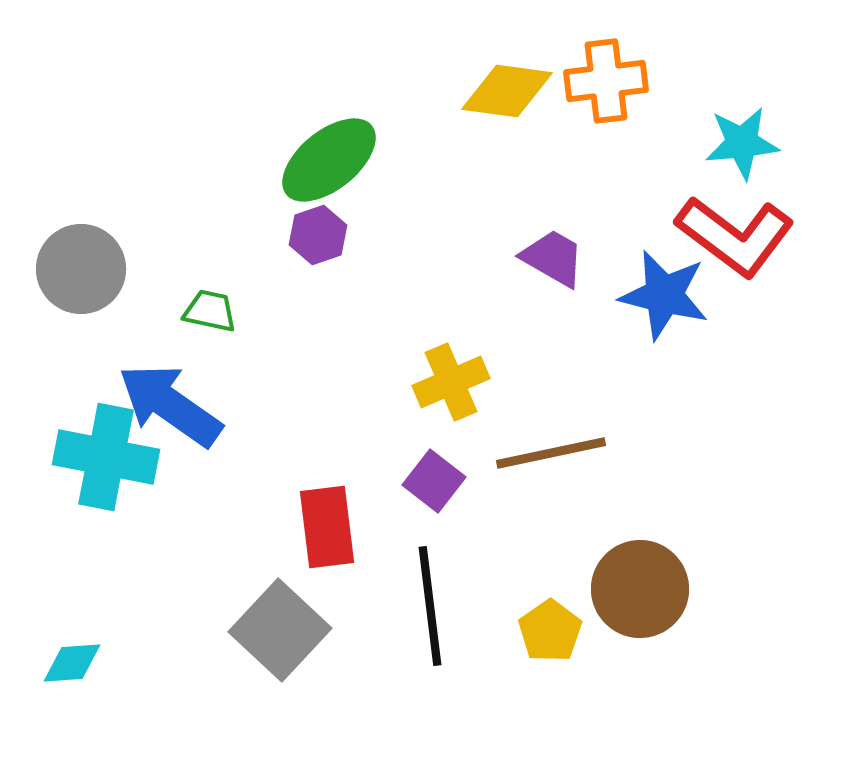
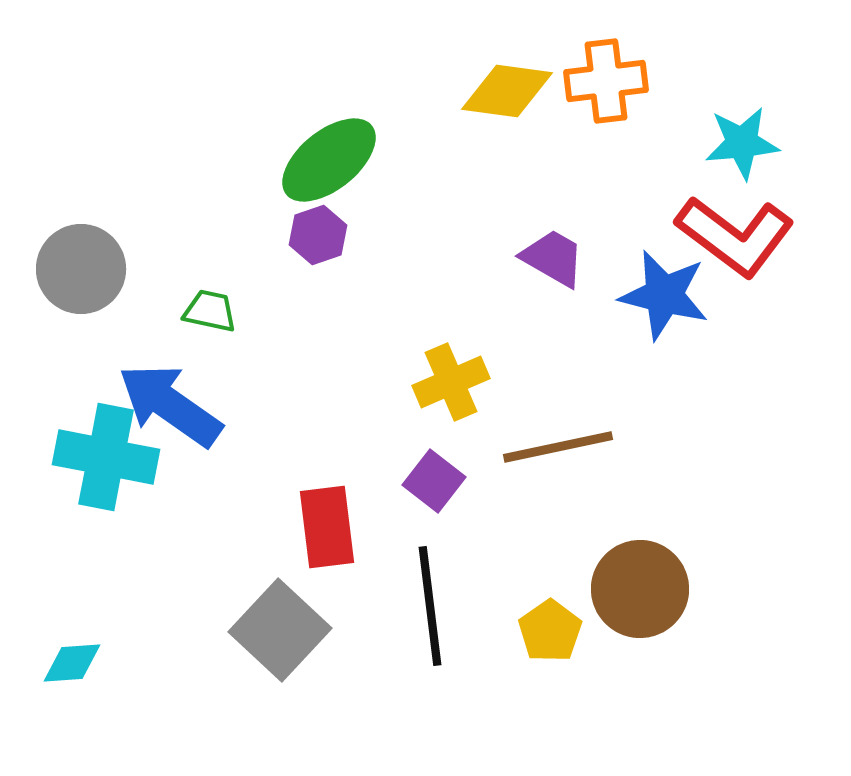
brown line: moved 7 px right, 6 px up
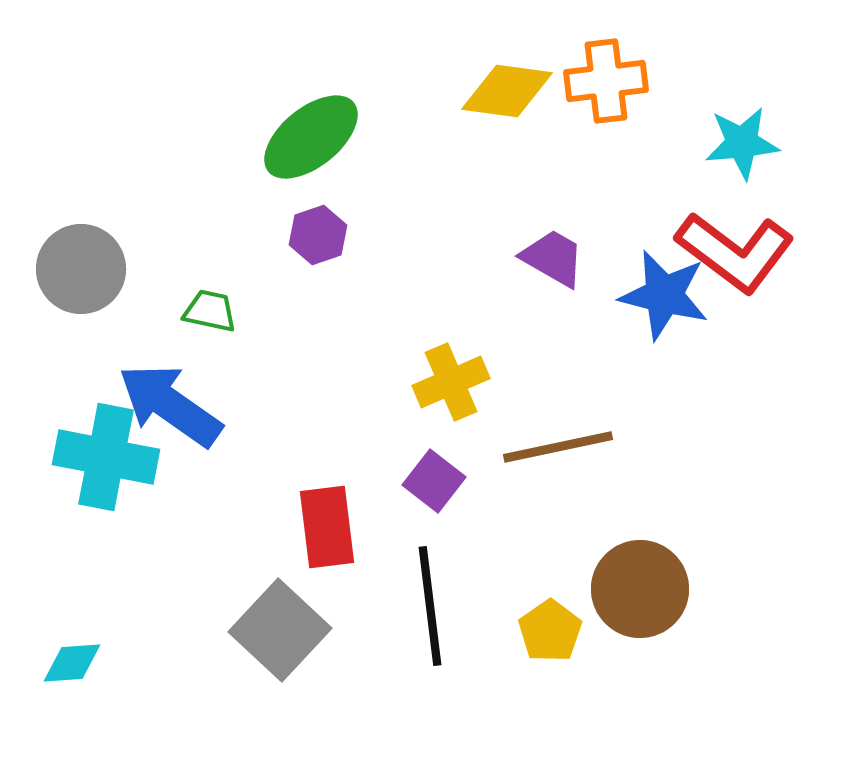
green ellipse: moved 18 px left, 23 px up
red L-shape: moved 16 px down
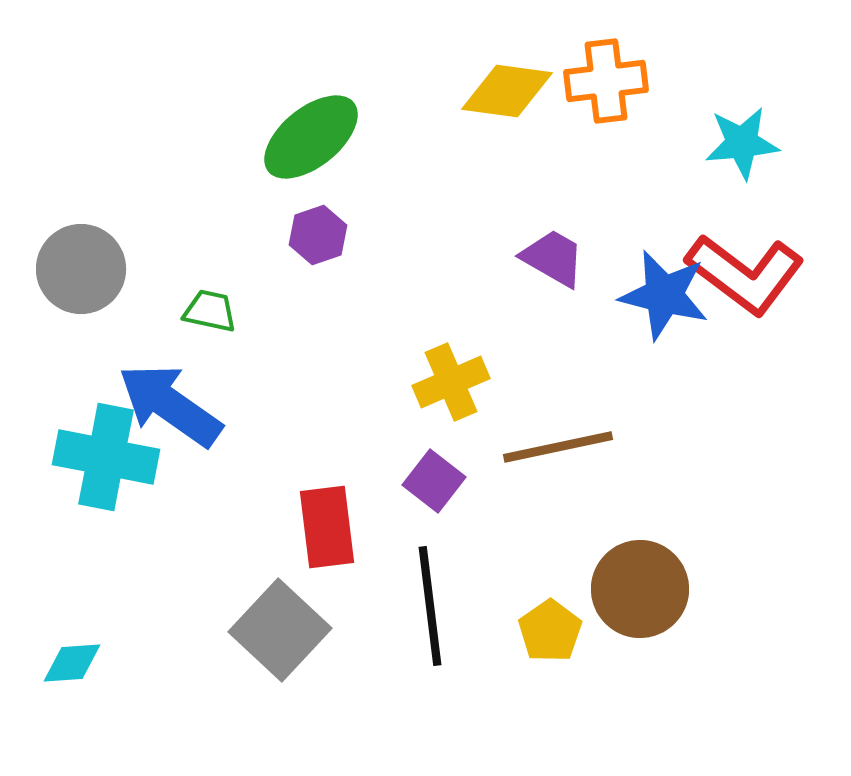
red L-shape: moved 10 px right, 22 px down
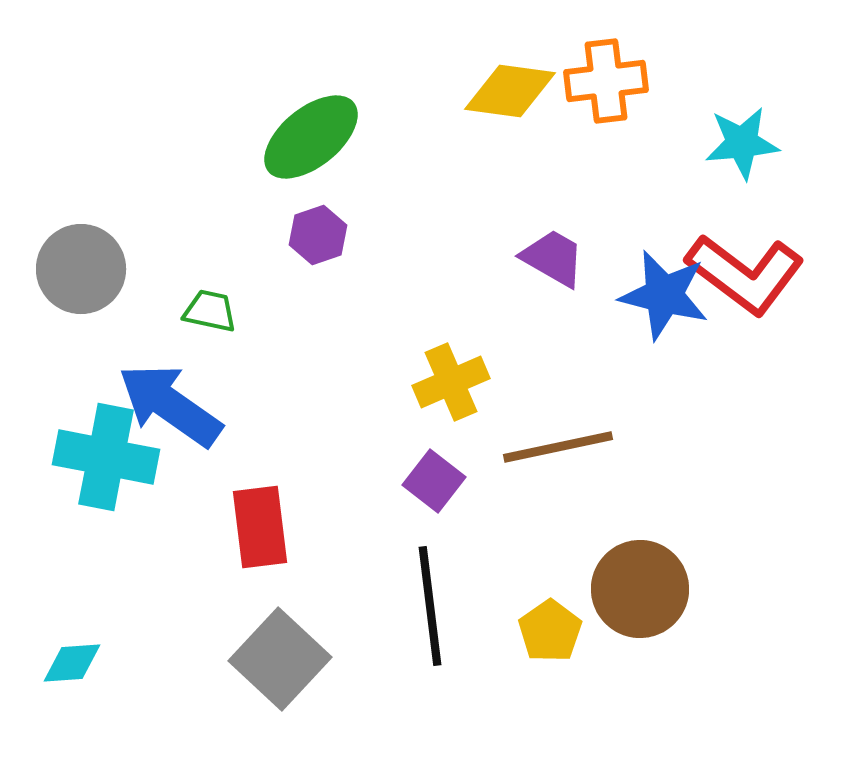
yellow diamond: moved 3 px right
red rectangle: moved 67 px left
gray square: moved 29 px down
